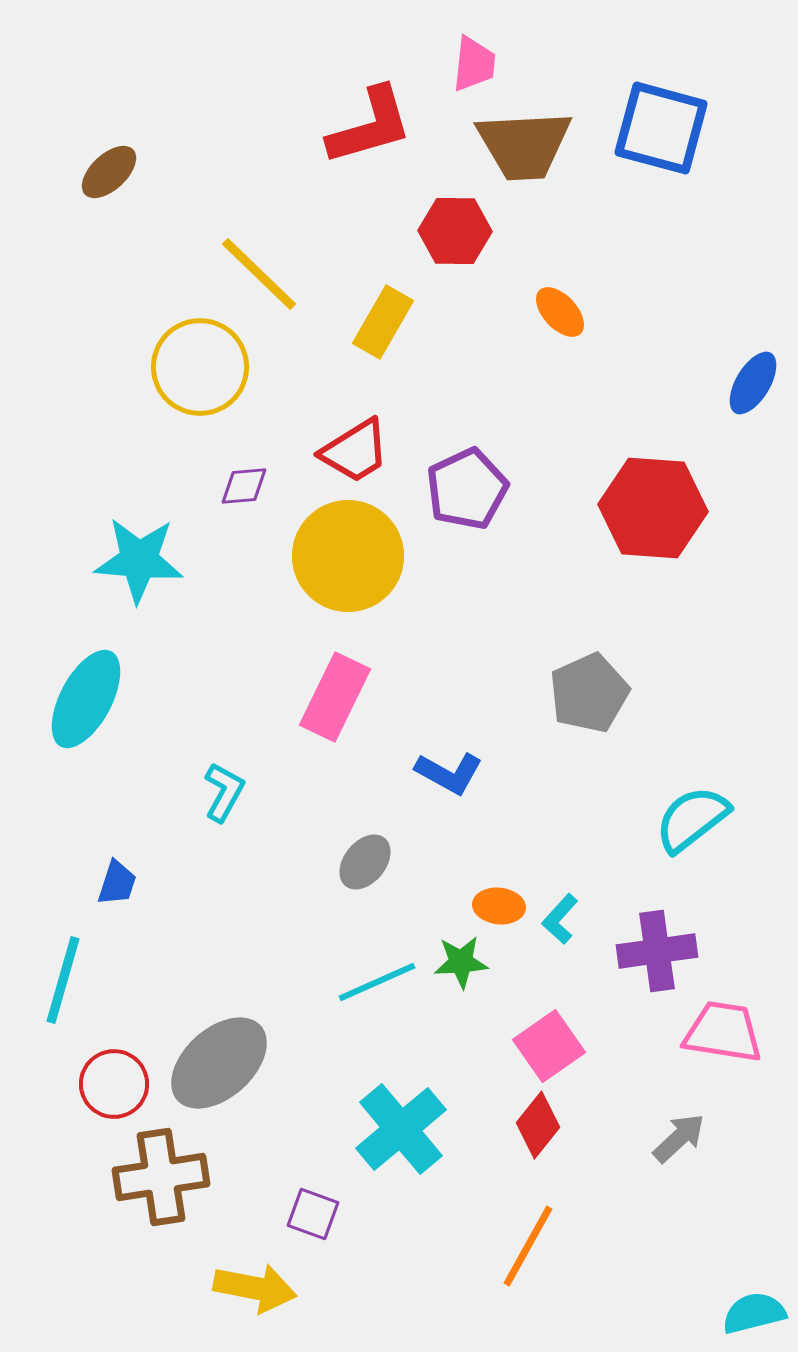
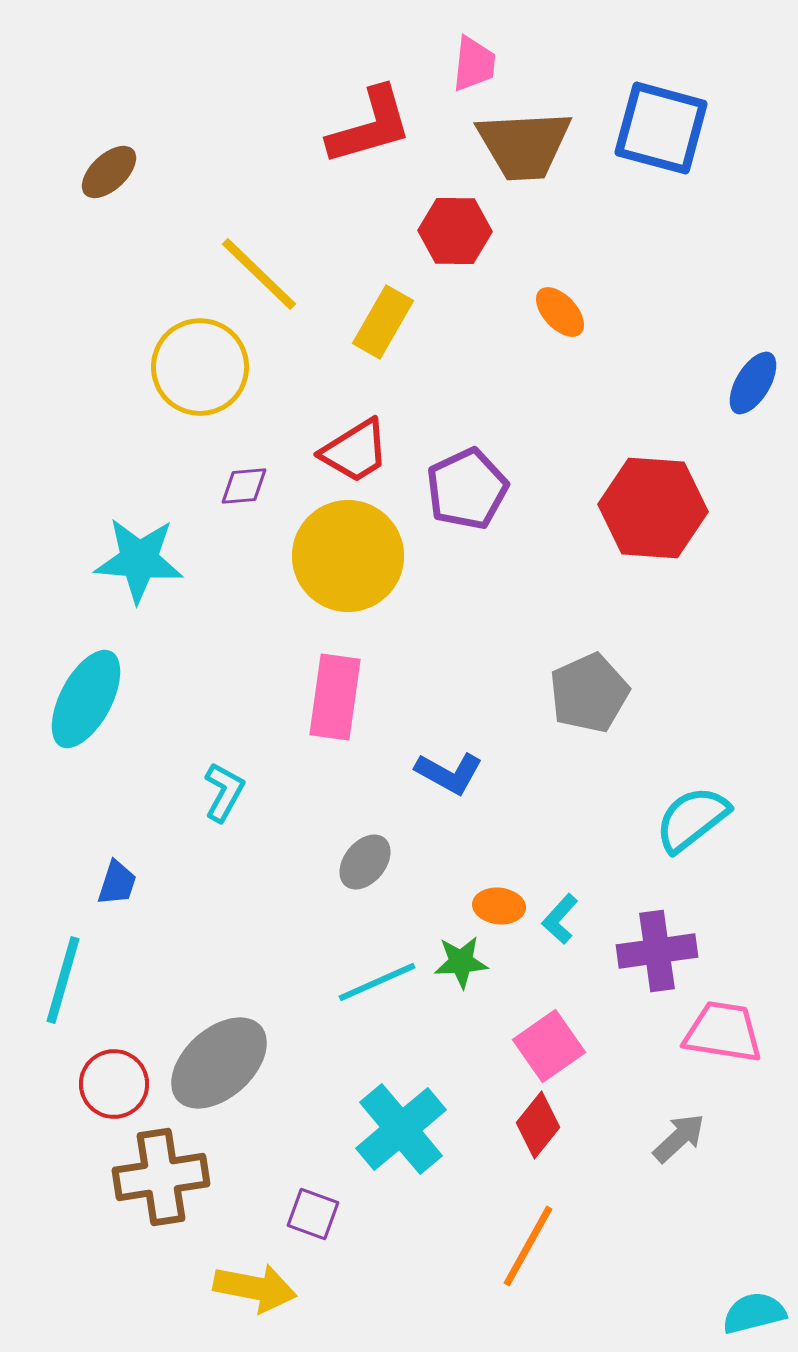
pink rectangle at (335, 697): rotated 18 degrees counterclockwise
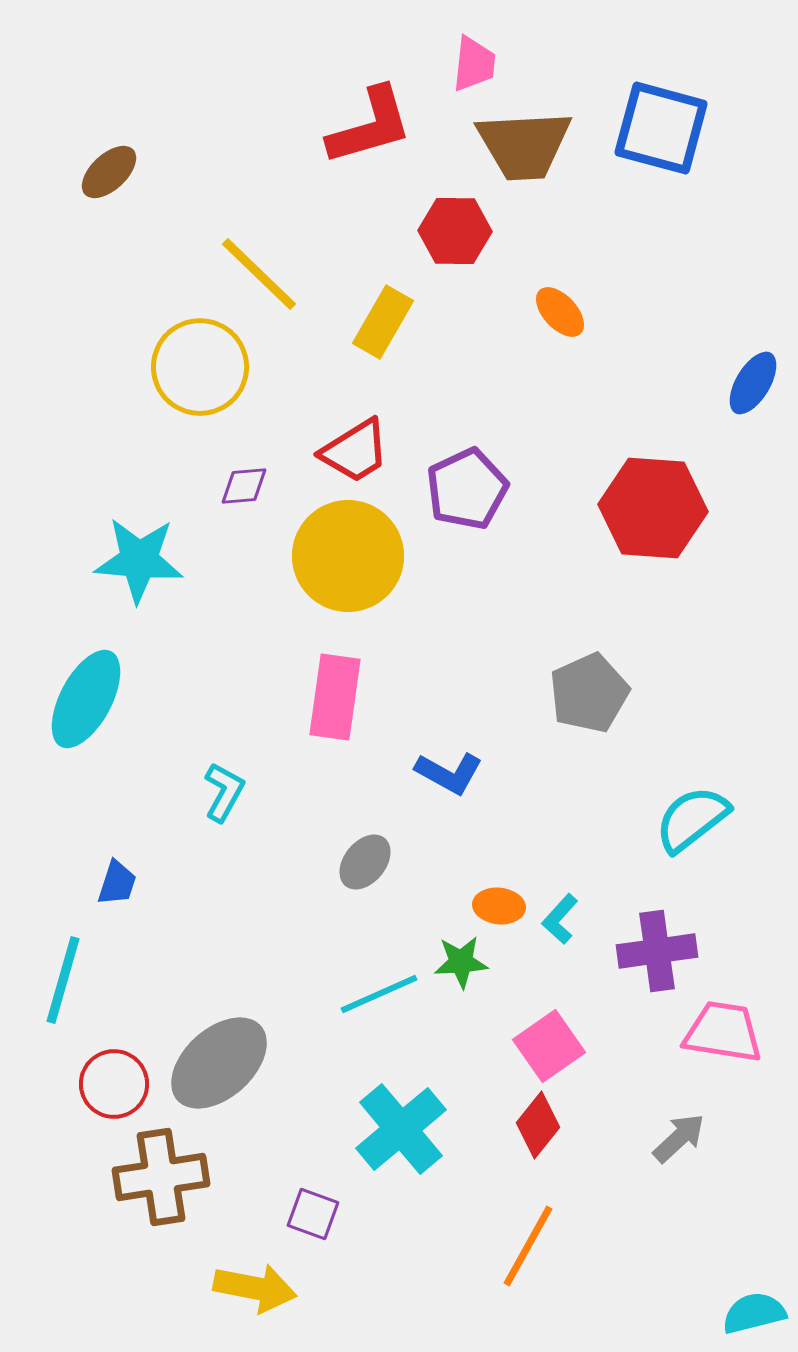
cyan line at (377, 982): moved 2 px right, 12 px down
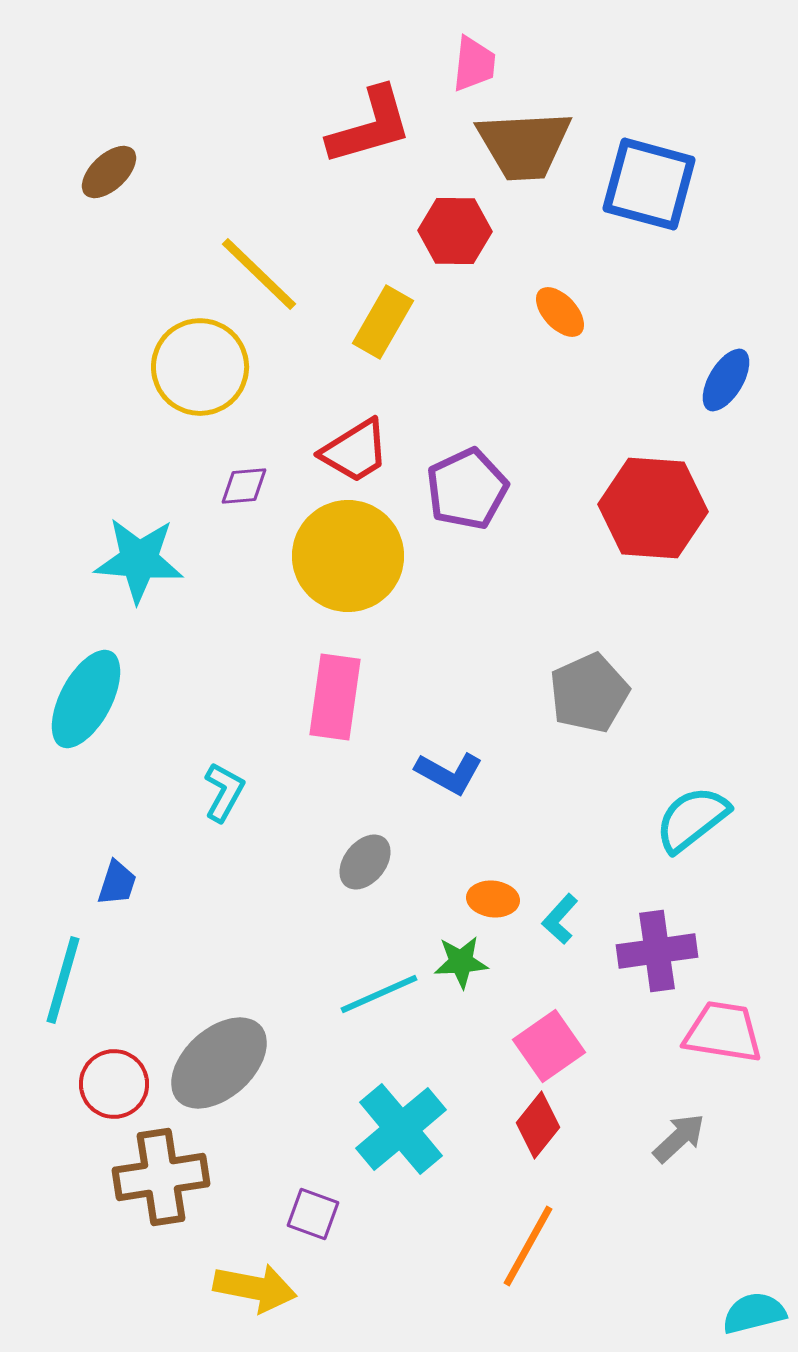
blue square at (661, 128): moved 12 px left, 56 px down
blue ellipse at (753, 383): moved 27 px left, 3 px up
orange ellipse at (499, 906): moved 6 px left, 7 px up
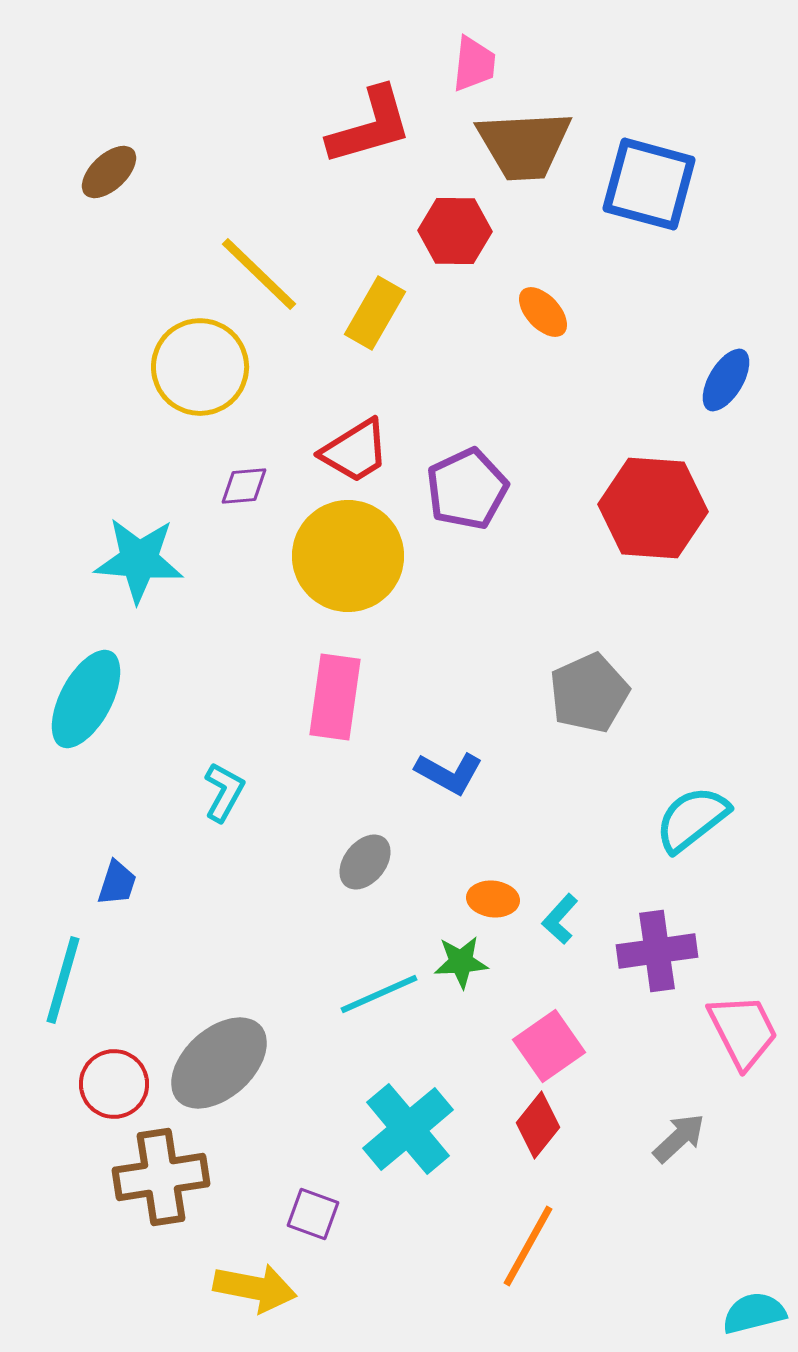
orange ellipse at (560, 312): moved 17 px left
yellow rectangle at (383, 322): moved 8 px left, 9 px up
pink trapezoid at (723, 1032): moved 20 px right, 1 px up; rotated 54 degrees clockwise
cyan cross at (401, 1129): moved 7 px right
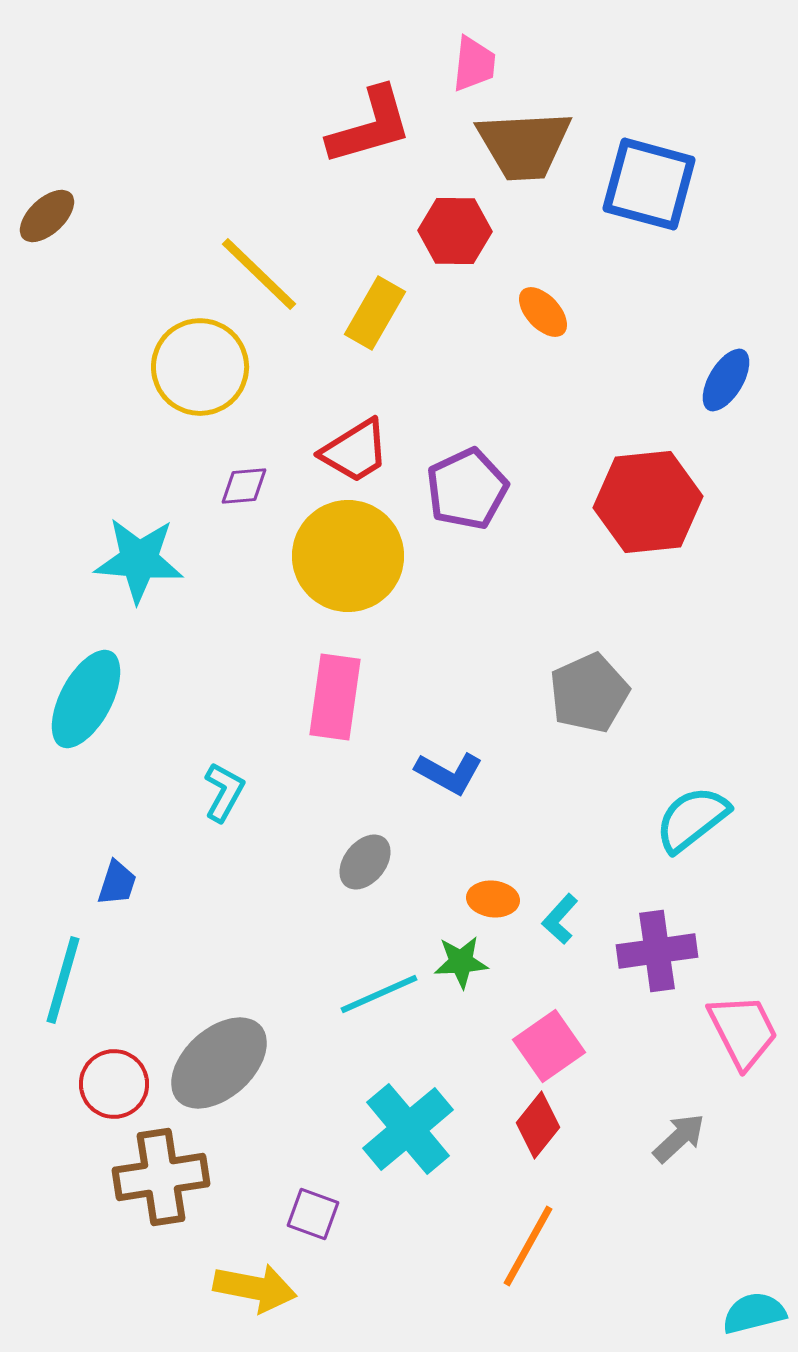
brown ellipse at (109, 172): moved 62 px left, 44 px down
red hexagon at (653, 508): moved 5 px left, 6 px up; rotated 10 degrees counterclockwise
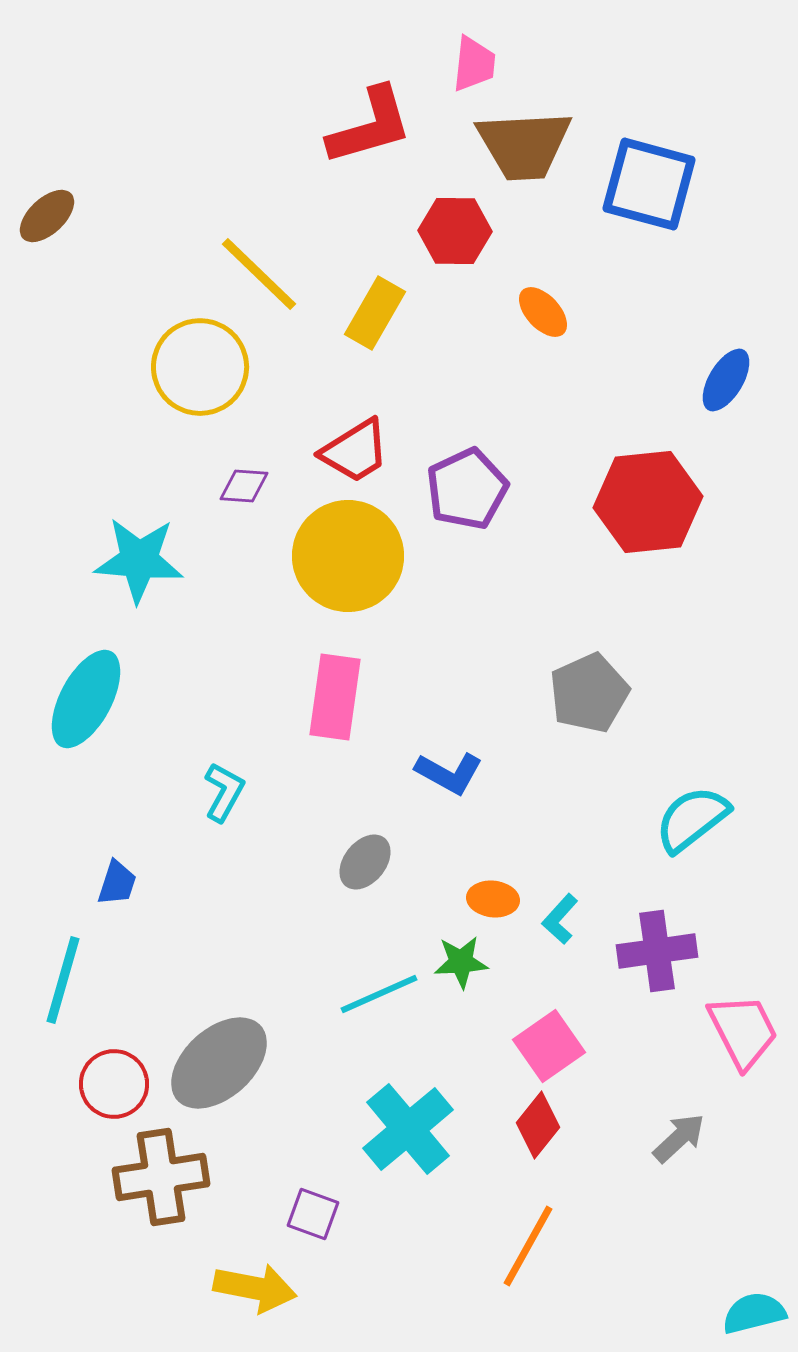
purple diamond at (244, 486): rotated 9 degrees clockwise
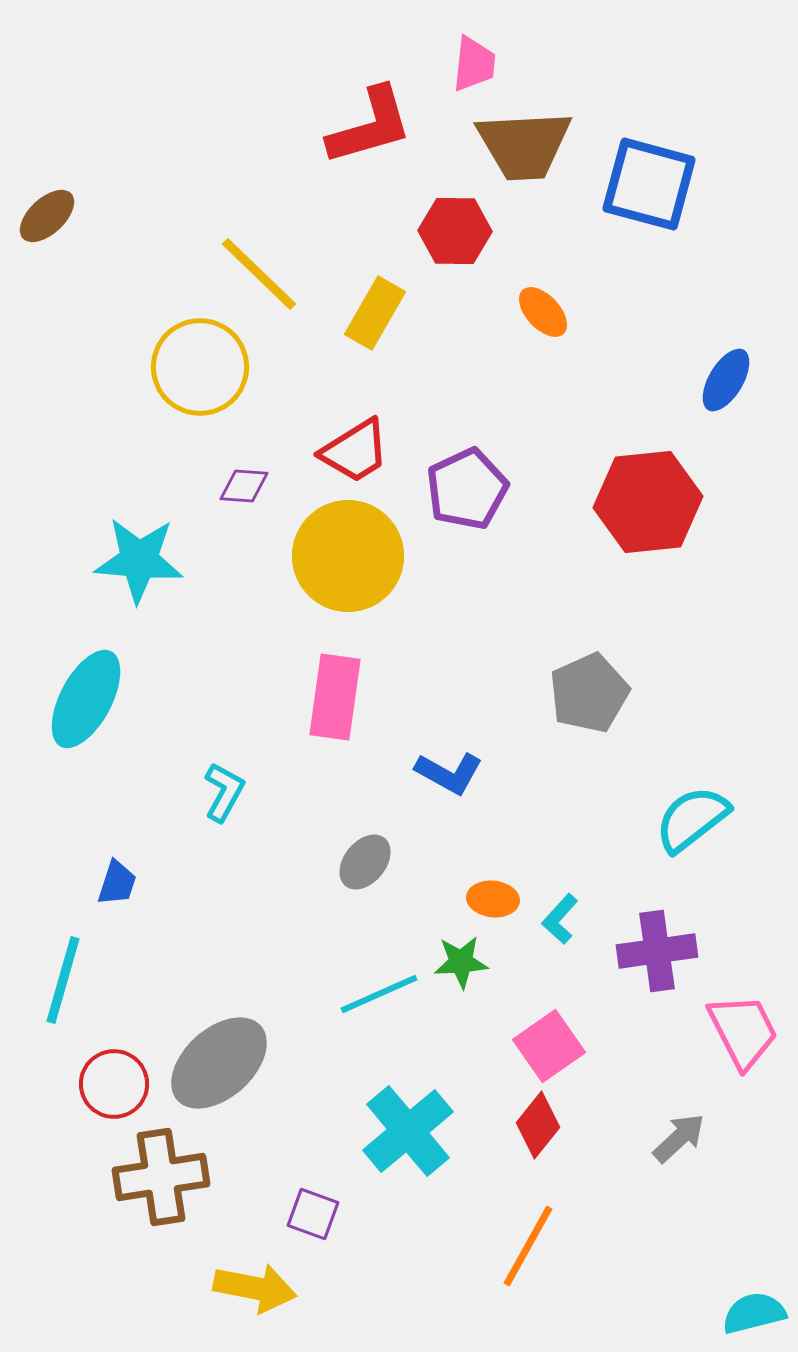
cyan cross at (408, 1129): moved 2 px down
